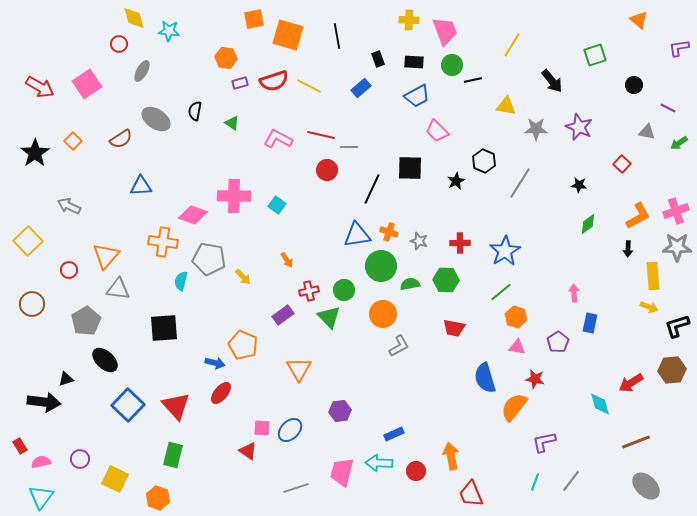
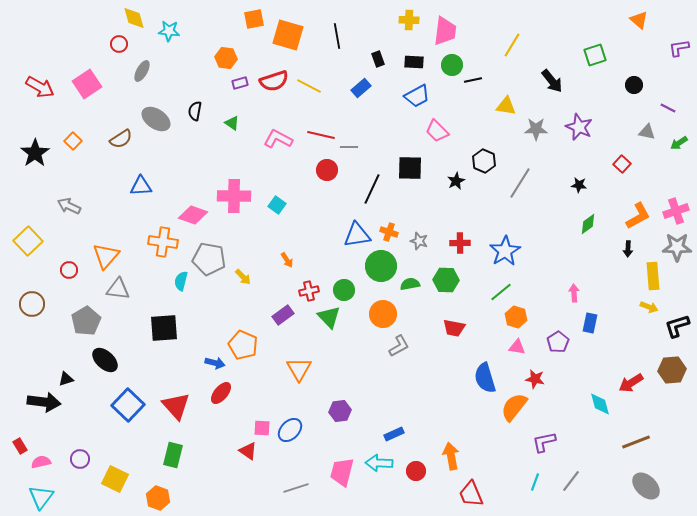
pink trapezoid at (445, 31): rotated 28 degrees clockwise
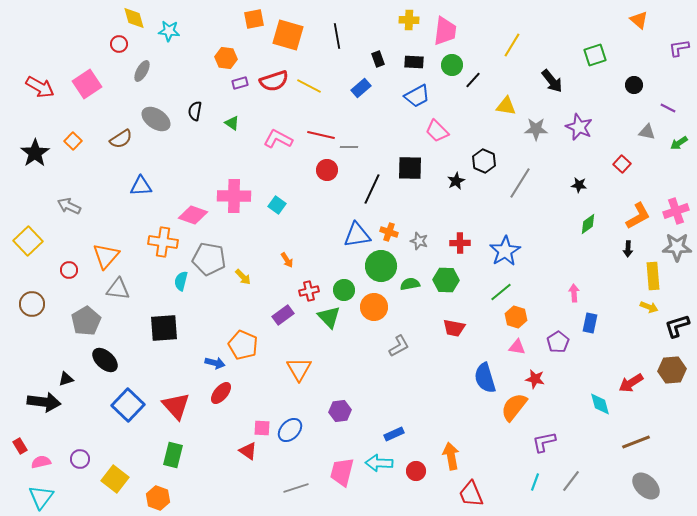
black line at (473, 80): rotated 36 degrees counterclockwise
orange circle at (383, 314): moved 9 px left, 7 px up
yellow square at (115, 479): rotated 12 degrees clockwise
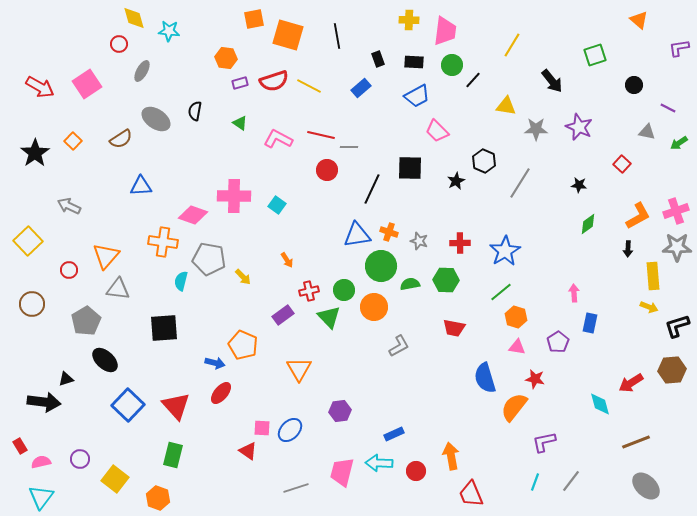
green triangle at (232, 123): moved 8 px right
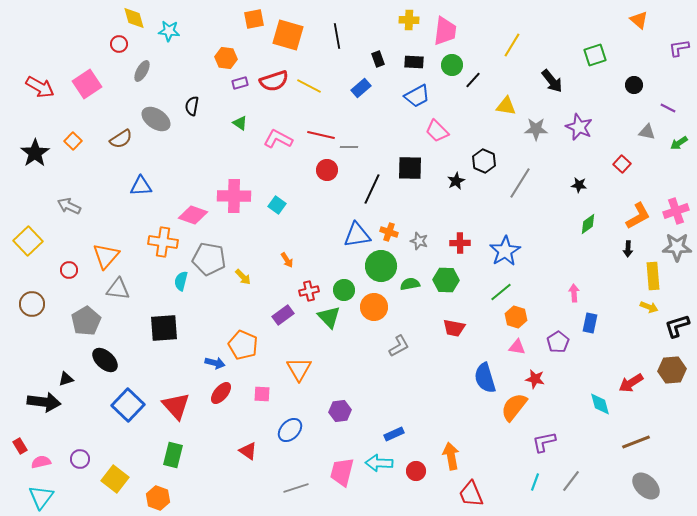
black semicircle at (195, 111): moved 3 px left, 5 px up
pink square at (262, 428): moved 34 px up
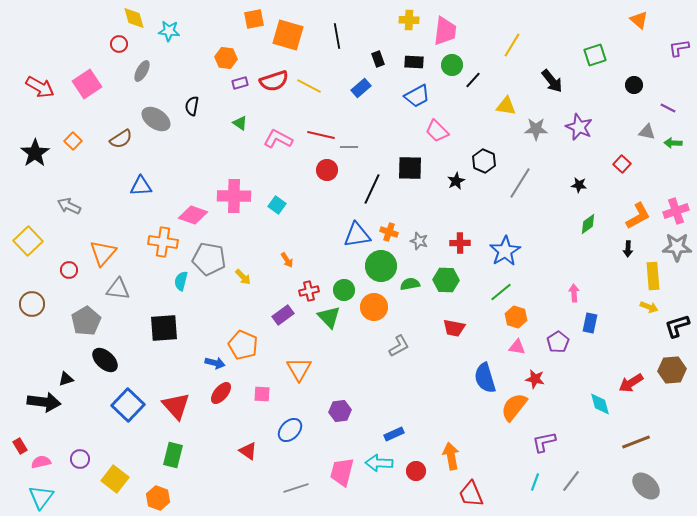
green arrow at (679, 143): moved 6 px left; rotated 36 degrees clockwise
orange triangle at (106, 256): moved 3 px left, 3 px up
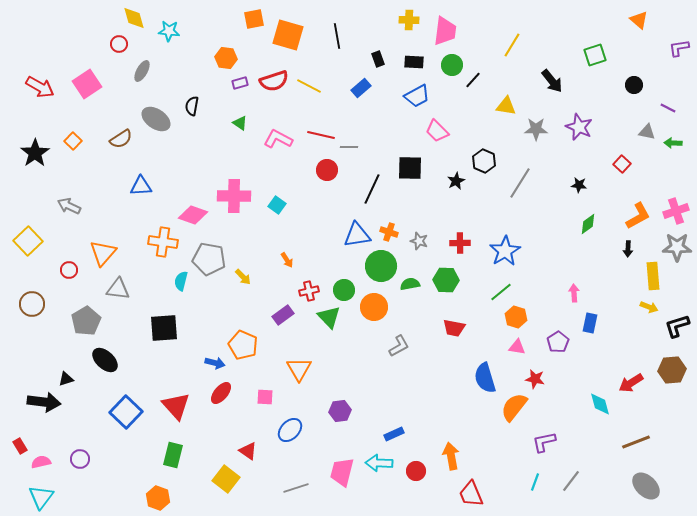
pink square at (262, 394): moved 3 px right, 3 px down
blue square at (128, 405): moved 2 px left, 7 px down
yellow square at (115, 479): moved 111 px right
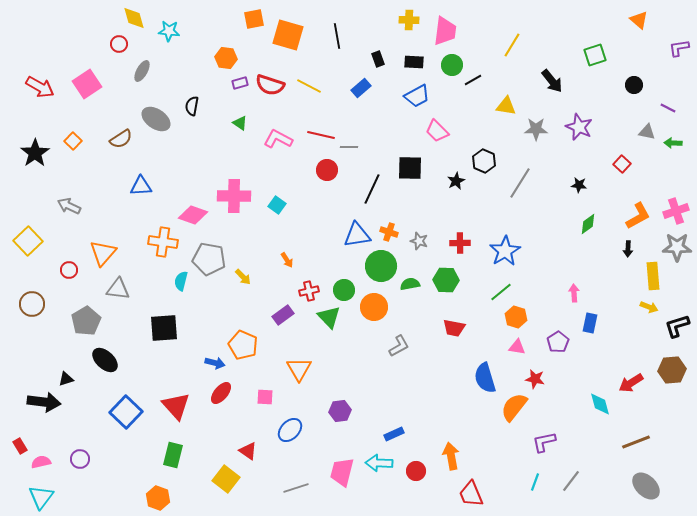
black line at (473, 80): rotated 18 degrees clockwise
red semicircle at (274, 81): moved 4 px left, 4 px down; rotated 36 degrees clockwise
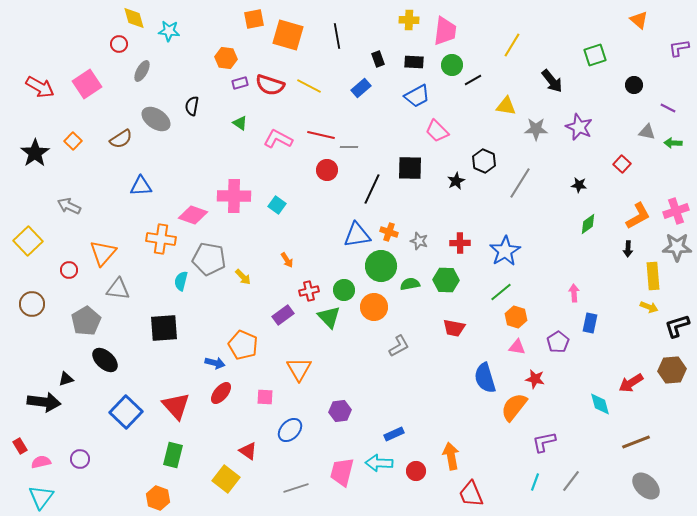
orange cross at (163, 242): moved 2 px left, 3 px up
